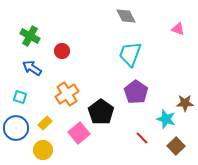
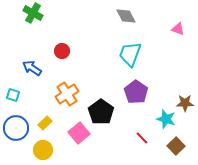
green cross: moved 3 px right, 23 px up
cyan square: moved 7 px left, 2 px up
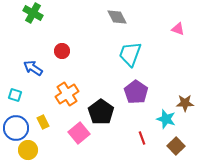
gray diamond: moved 9 px left, 1 px down
blue arrow: moved 1 px right
cyan square: moved 2 px right
yellow rectangle: moved 2 px left, 1 px up; rotated 72 degrees counterclockwise
red line: rotated 24 degrees clockwise
yellow circle: moved 15 px left
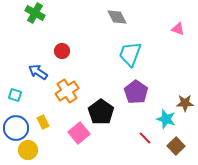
green cross: moved 2 px right
blue arrow: moved 5 px right, 4 px down
orange cross: moved 3 px up
red line: moved 3 px right; rotated 24 degrees counterclockwise
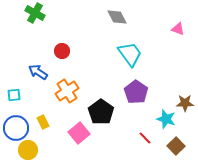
cyan trapezoid: rotated 124 degrees clockwise
cyan square: moved 1 px left; rotated 24 degrees counterclockwise
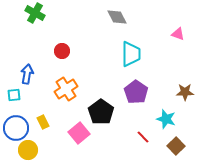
pink triangle: moved 5 px down
cyan trapezoid: moved 1 px right; rotated 36 degrees clockwise
blue arrow: moved 11 px left, 2 px down; rotated 66 degrees clockwise
orange cross: moved 1 px left, 2 px up
brown star: moved 11 px up
red line: moved 2 px left, 1 px up
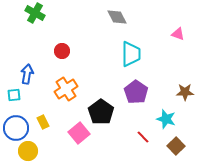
yellow circle: moved 1 px down
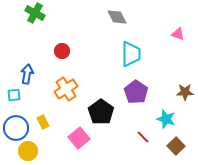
pink square: moved 5 px down
